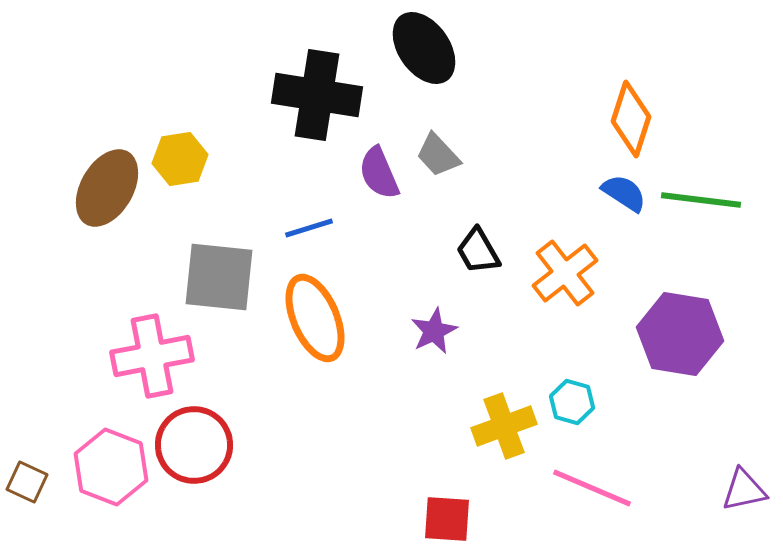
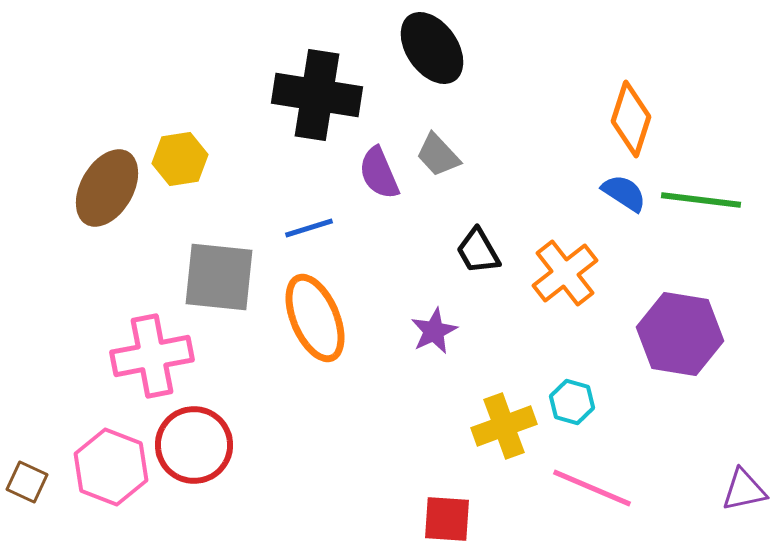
black ellipse: moved 8 px right
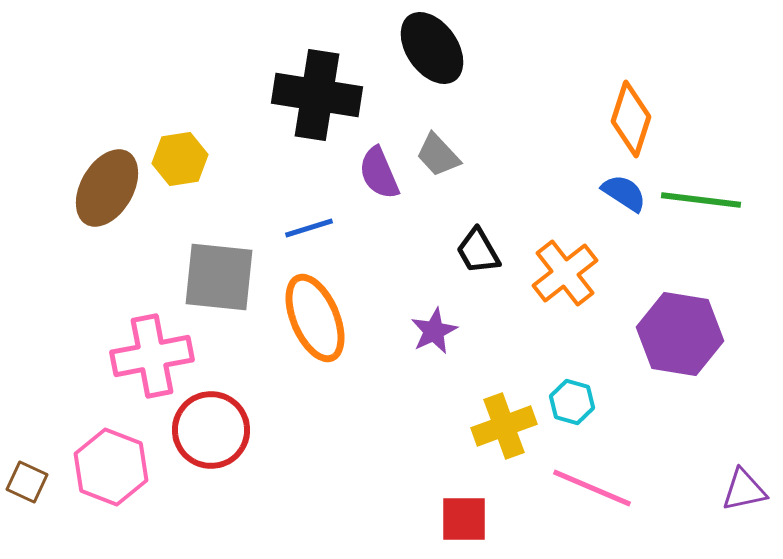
red circle: moved 17 px right, 15 px up
red square: moved 17 px right; rotated 4 degrees counterclockwise
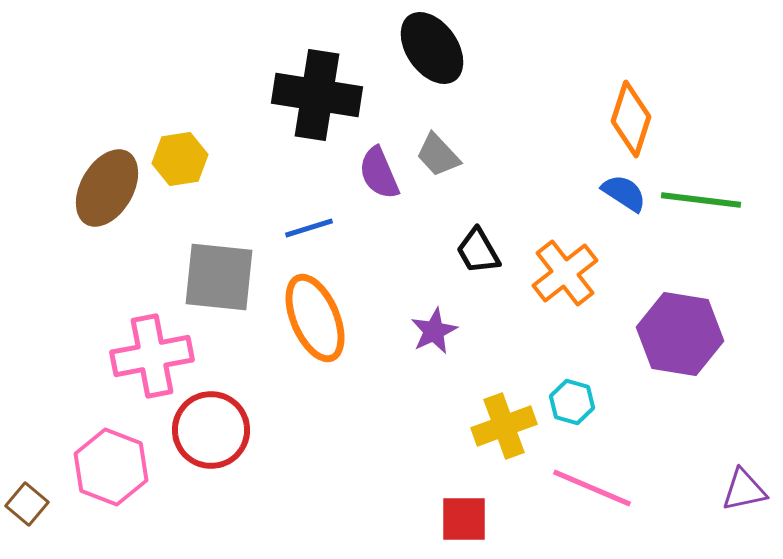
brown square: moved 22 px down; rotated 15 degrees clockwise
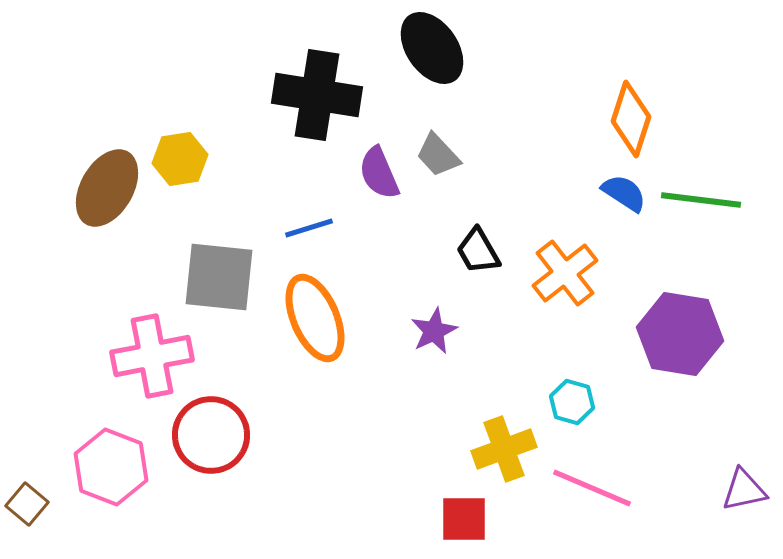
yellow cross: moved 23 px down
red circle: moved 5 px down
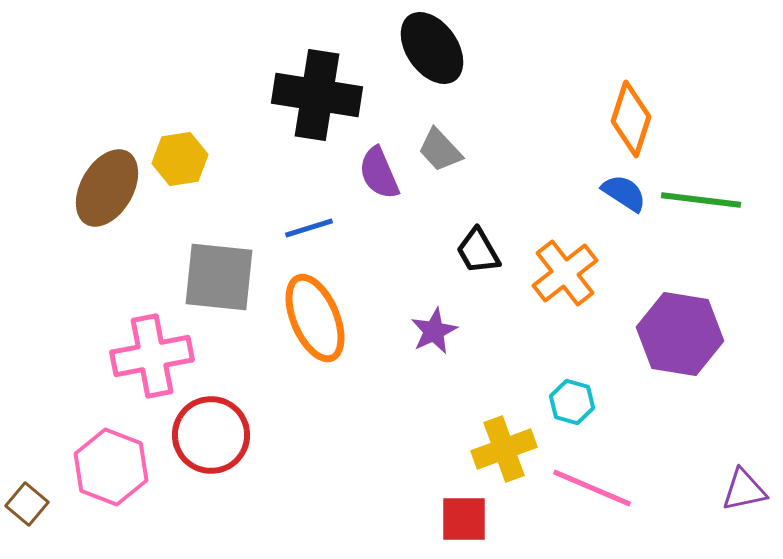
gray trapezoid: moved 2 px right, 5 px up
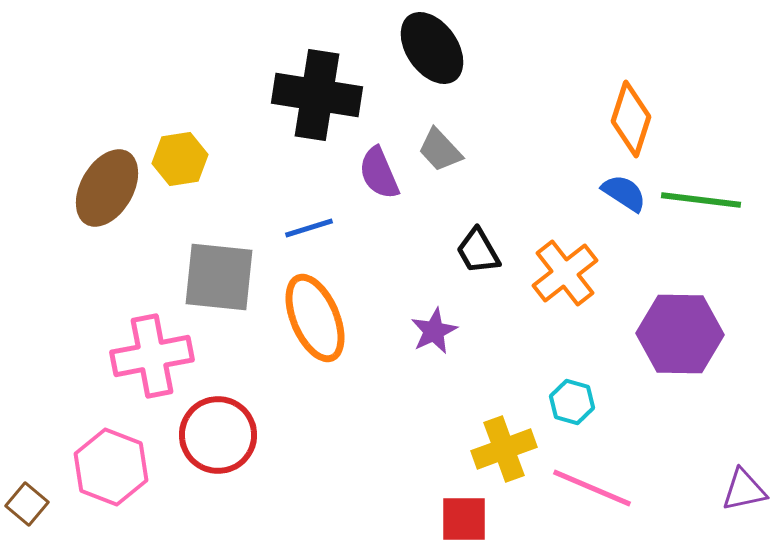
purple hexagon: rotated 8 degrees counterclockwise
red circle: moved 7 px right
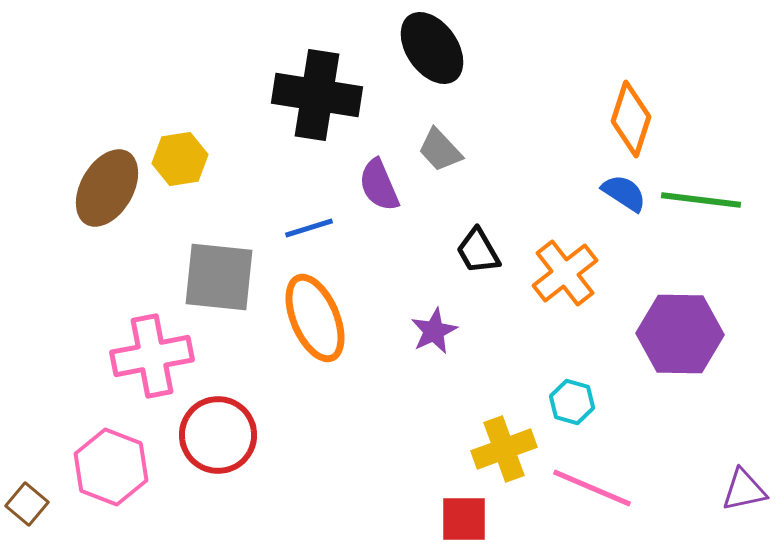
purple semicircle: moved 12 px down
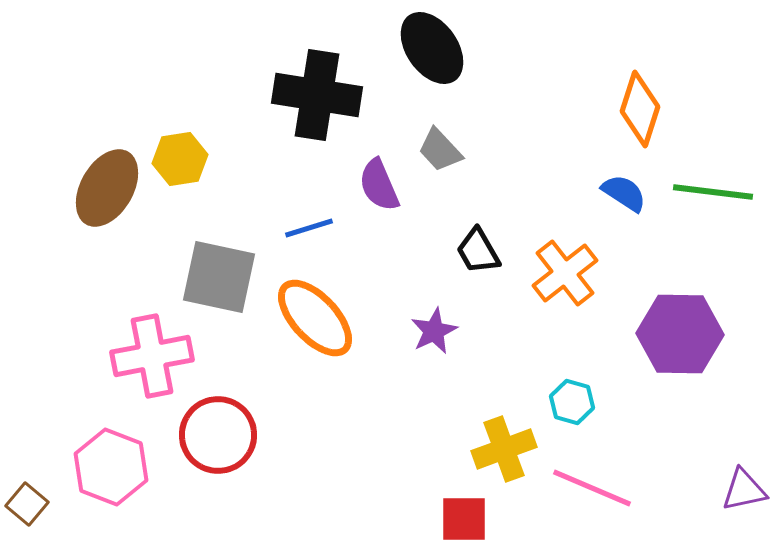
orange diamond: moved 9 px right, 10 px up
green line: moved 12 px right, 8 px up
gray square: rotated 6 degrees clockwise
orange ellipse: rotated 20 degrees counterclockwise
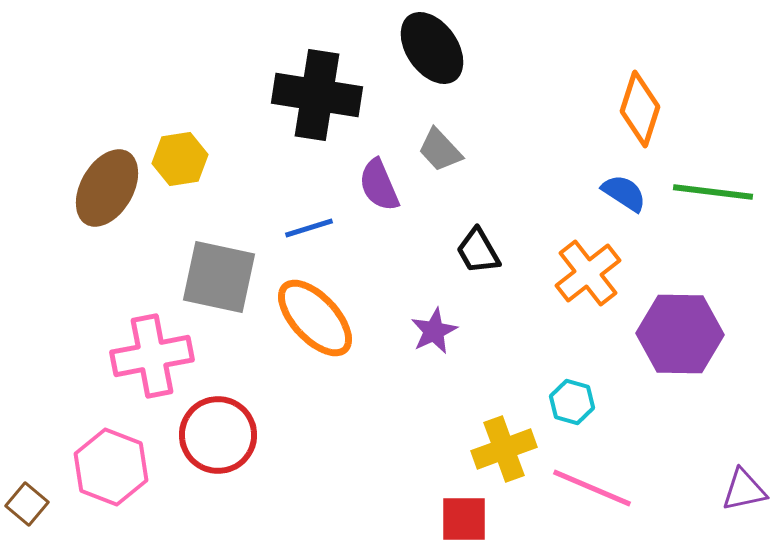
orange cross: moved 23 px right
